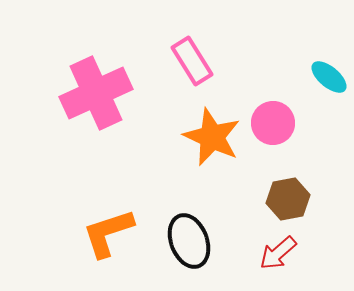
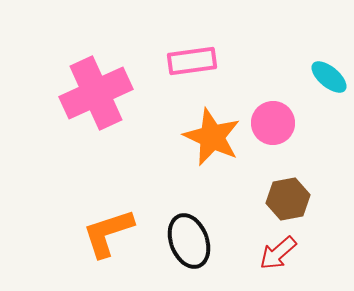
pink rectangle: rotated 66 degrees counterclockwise
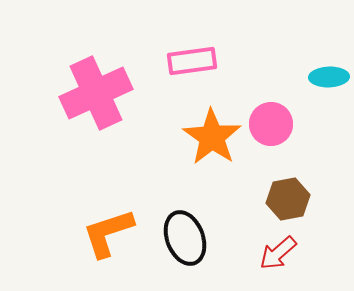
cyan ellipse: rotated 42 degrees counterclockwise
pink circle: moved 2 px left, 1 px down
orange star: rotated 10 degrees clockwise
black ellipse: moved 4 px left, 3 px up
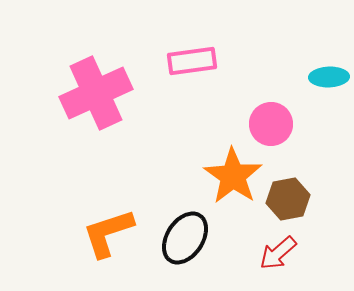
orange star: moved 21 px right, 39 px down
black ellipse: rotated 54 degrees clockwise
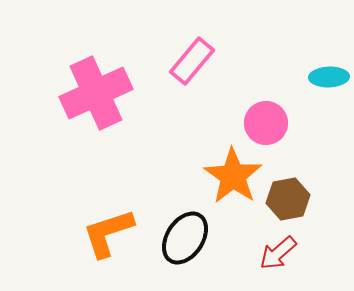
pink rectangle: rotated 42 degrees counterclockwise
pink circle: moved 5 px left, 1 px up
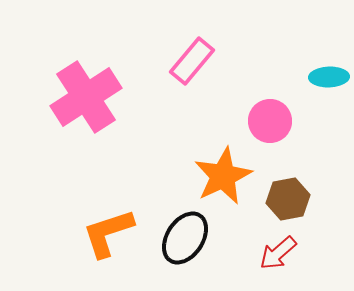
pink cross: moved 10 px left, 4 px down; rotated 8 degrees counterclockwise
pink circle: moved 4 px right, 2 px up
orange star: moved 10 px left; rotated 12 degrees clockwise
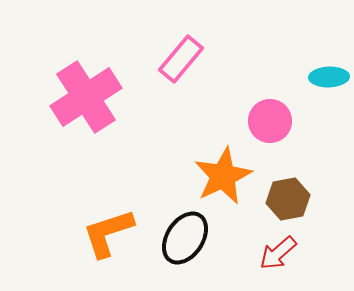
pink rectangle: moved 11 px left, 2 px up
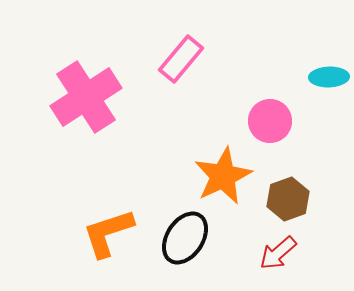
brown hexagon: rotated 9 degrees counterclockwise
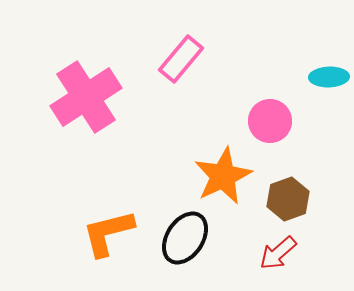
orange L-shape: rotated 4 degrees clockwise
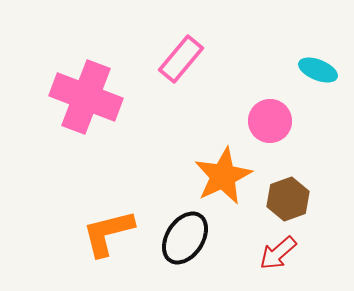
cyan ellipse: moved 11 px left, 7 px up; rotated 24 degrees clockwise
pink cross: rotated 36 degrees counterclockwise
